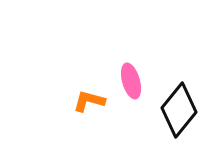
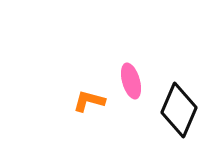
black diamond: rotated 16 degrees counterclockwise
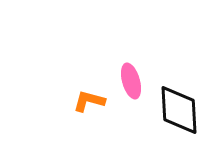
black diamond: rotated 26 degrees counterclockwise
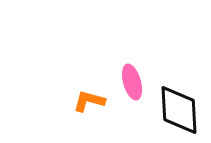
pink ellipse: moved 1 px right, 1 px down
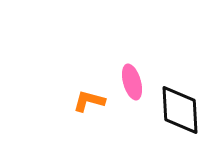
black diamond: moved 1 px right
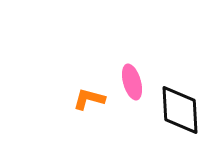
orange L-shape: moved 2 px up
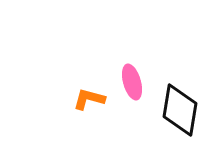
black diamond: rotated 12 degrees clockwise
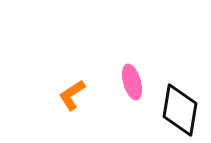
orange L-shape: moved 17 px left, 4 px up; rotated 48 degrees counterclockwise
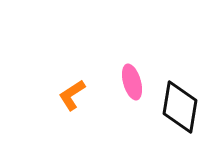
black diamond: moved 3 px up
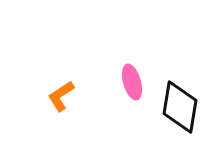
orange L-shape: moved 11 px left, 1 px down
